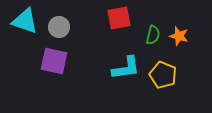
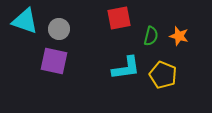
gray circle: moved 2 px down
green semicircle: moved 2 px left, 1 px down
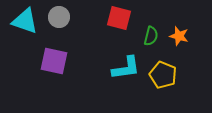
red square: rotated 25 degrees clockwise
gray circle: moved 12 px up
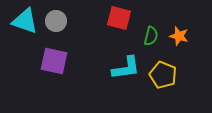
gray circle: moved 3 px left, 4 px down
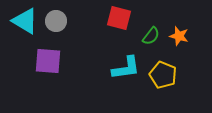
cyan triangle: rotated 12 degrees clockwise
green semicircle: rotated 24 degrees clockwise
purple square: moved 6 px left; rotated 8 degrees counterclockwise
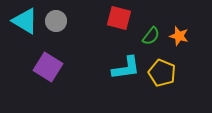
purple square: moved 6 px down; rotated 28 degrees clockwise
yellow pentagon: moved 1 px left, 2 px up
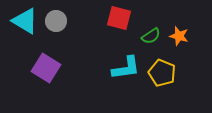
green semicircle: rotated 18 degrees clockwise
purple square: moved 2 px left, 1 px down
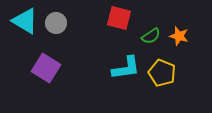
gray circle: moved 2 px down
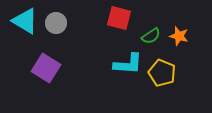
cyan L-shape: moved 2 px right, 4 px up; rotated 12 degrees clockwise
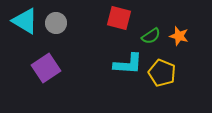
purple square: rotated 24 degrees clockwise
